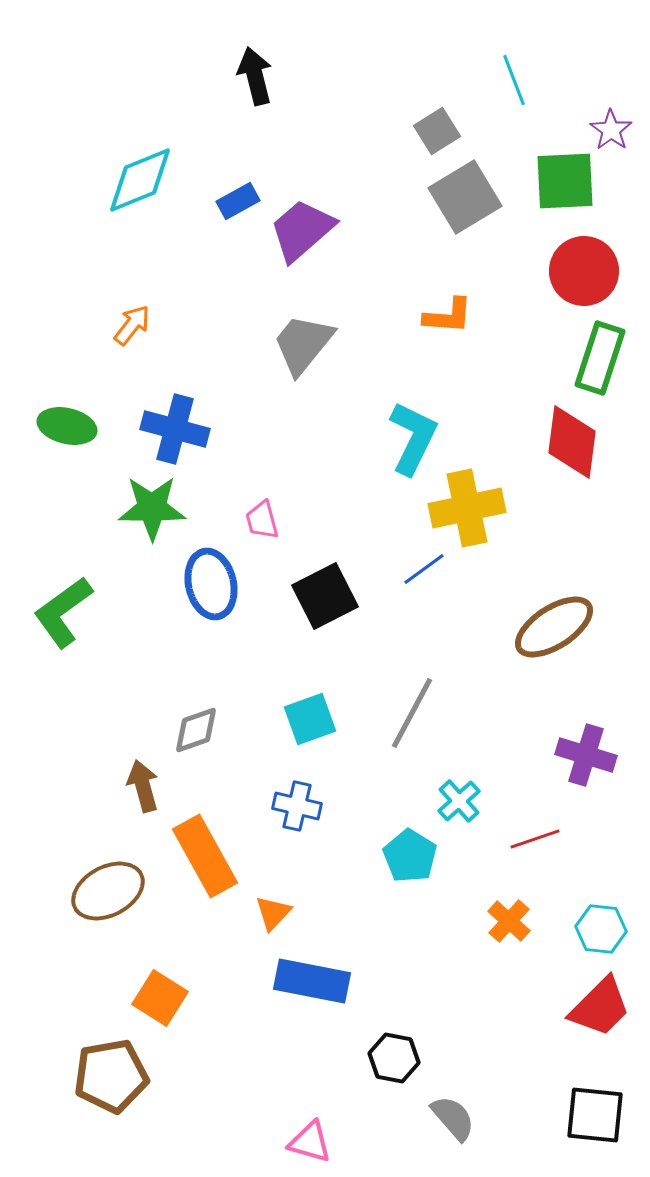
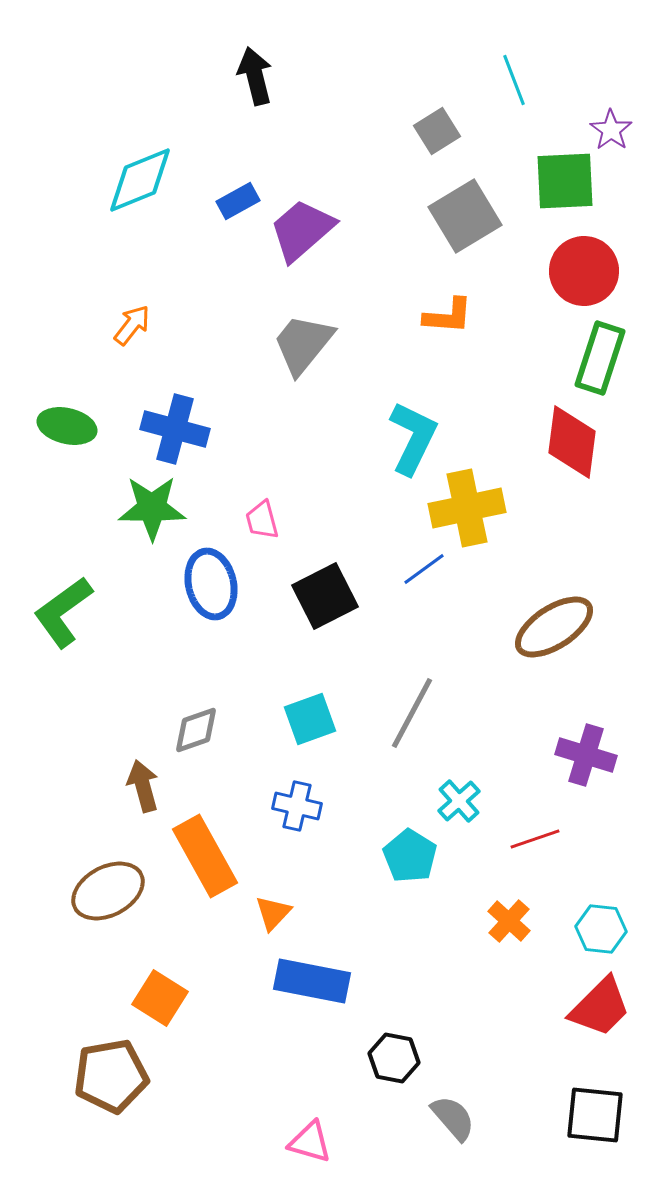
gray square at (465, 197): moved 19 px down
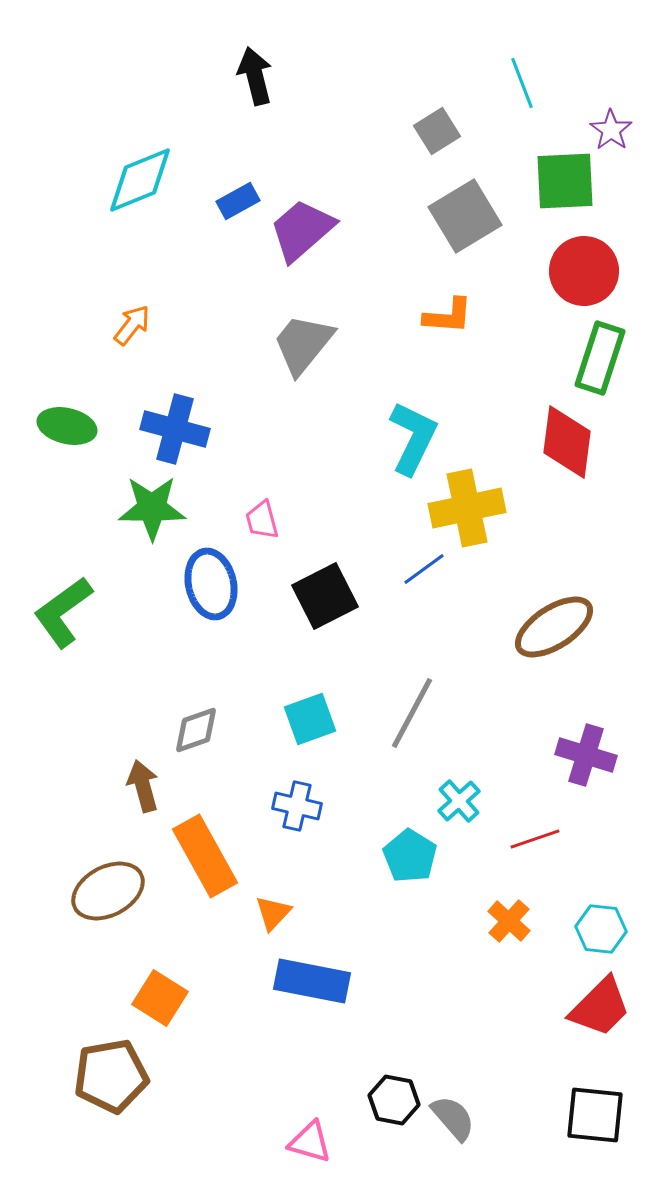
cyan line at (514, 80): moved 8 px right, 3 px down
red diamond at (572, 442): moved 5 px left
black hexagon at (394, 1058): moved 42 px down
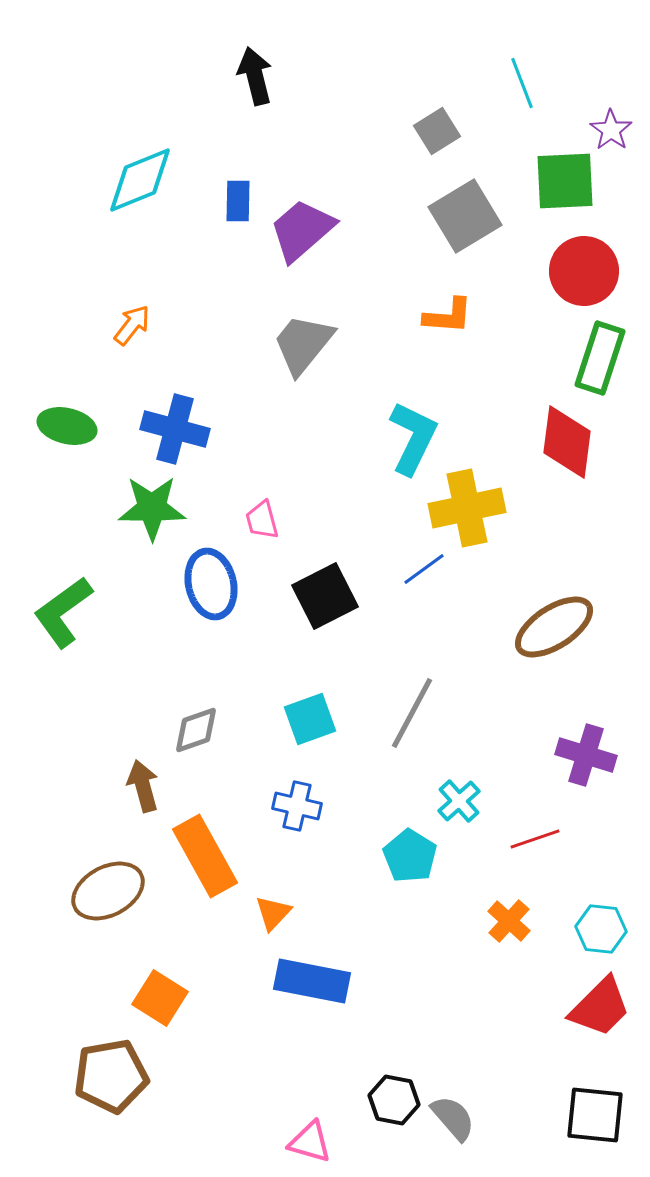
blue rectangle at (238, 201): rotated 60 degrees counterclockwise
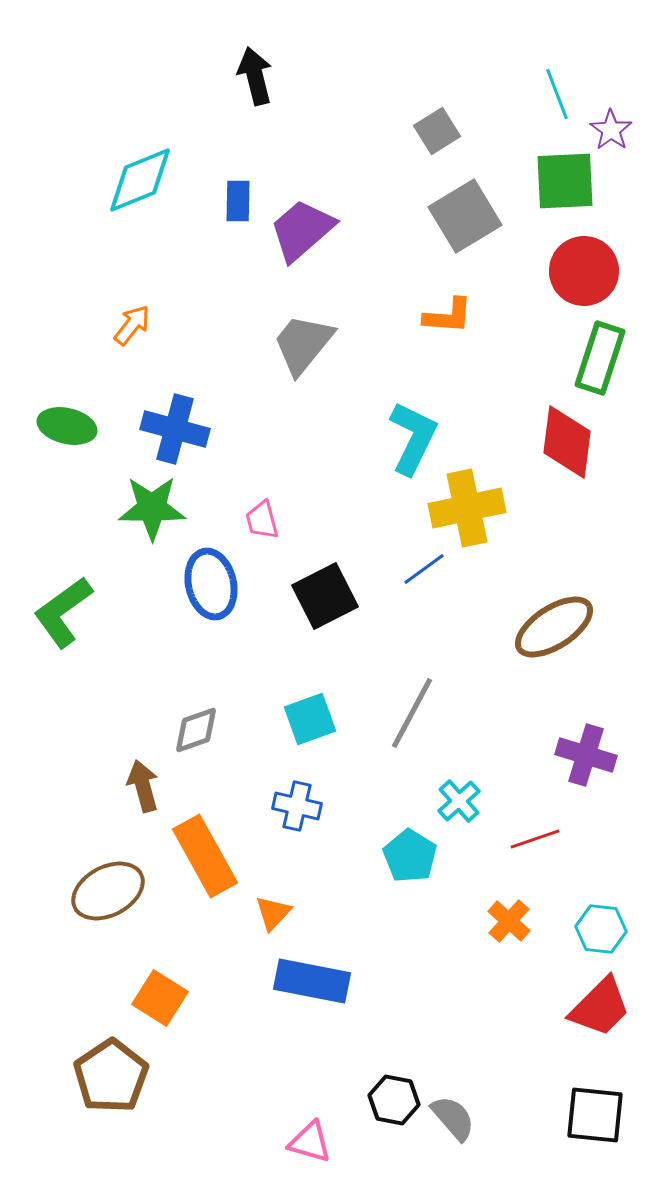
cyan line at (522, 83): moved 35 px right, 11 px down
brown pentagon at (111, 1076): rotated 24 degrees counterclockwise
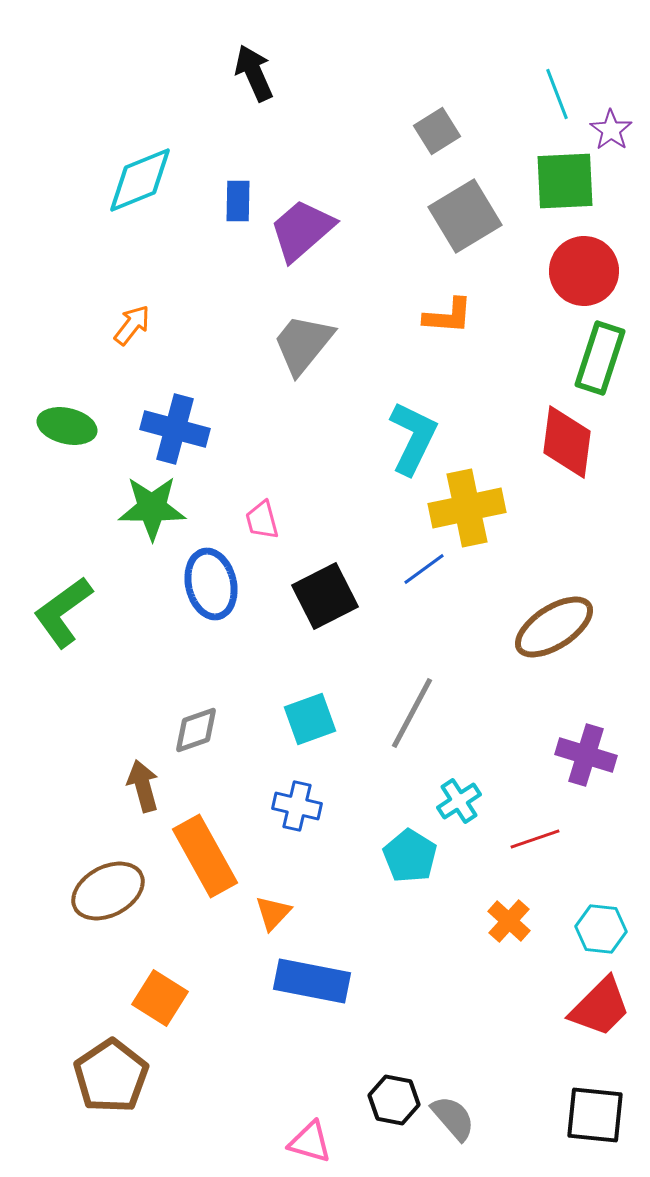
black arrow at (255, 76): moved 1 px left, 3 px up; rotated 10 degrees counterclockwise
cyan cross at (459, 801): rotated 9 degrees clockwise
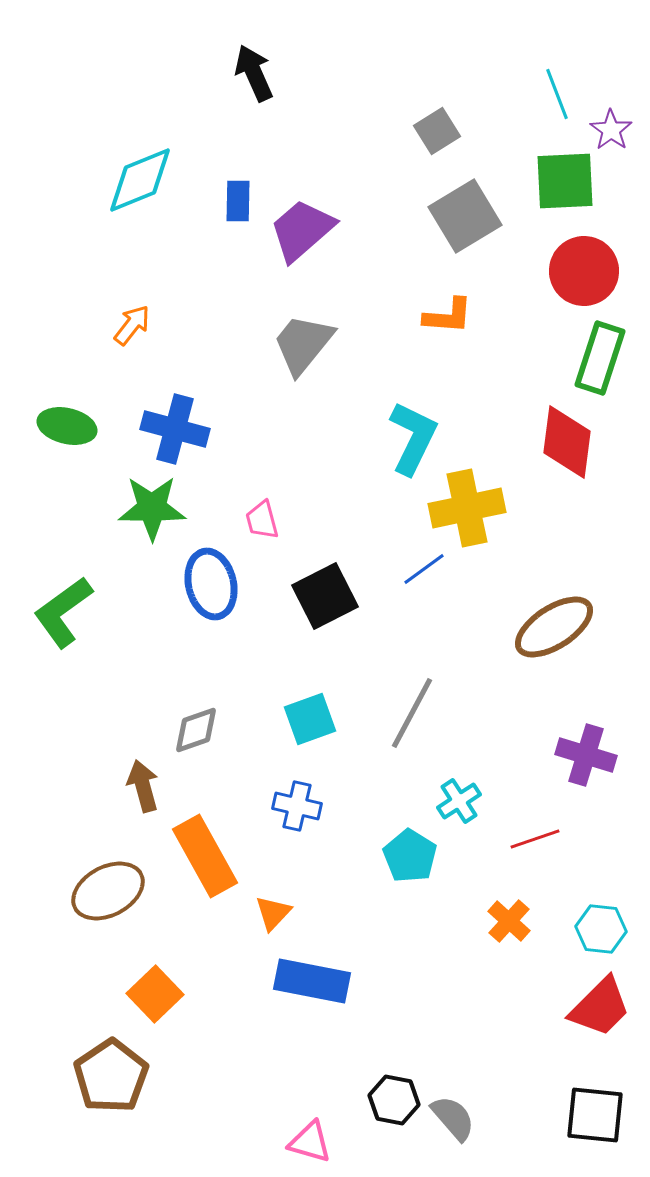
orange square at (160, 998): moved 5 px left, 4 px up; rotated 14 degrees clockwise
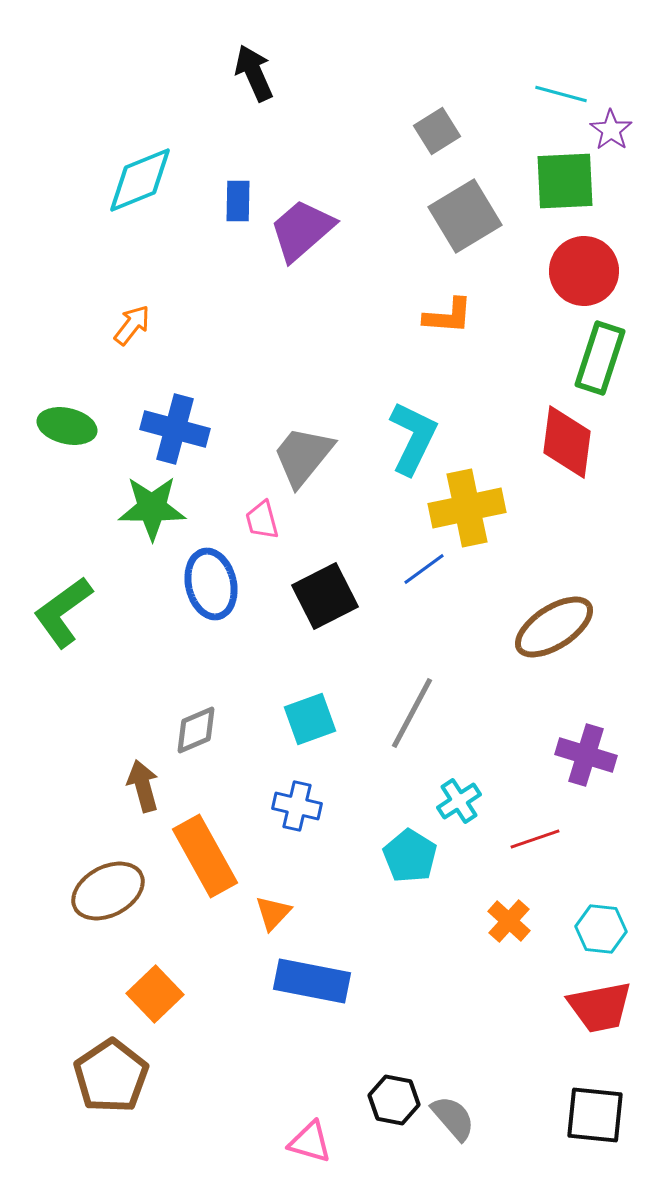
cyan line at (557, 94): moved 4 px right; rotated 54 degrees counterclockwise
gray trapezoid at (303, 344): moved 112 px down
gray diamond at (196, 730): rotated 4 degrees counterclockwise
red trapezoid at (600, 1007): rotated 34 degrees clockwise
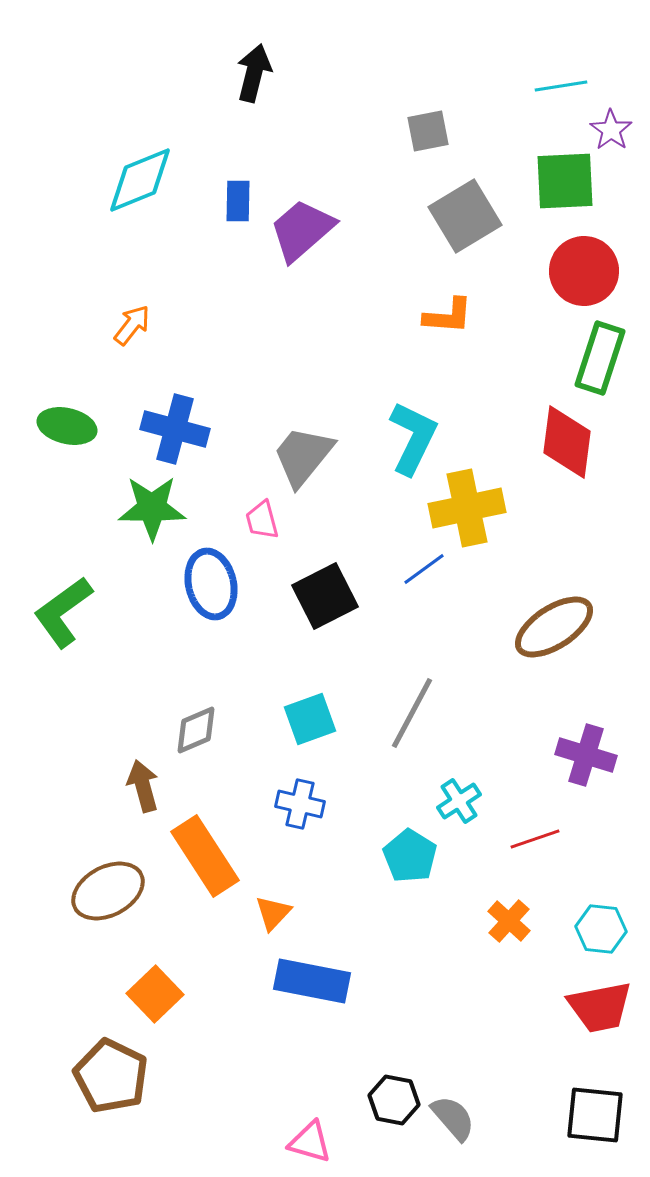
black arrow at (254, 73): rotated 38 degrees clockwise
cyan line at (561, 94): moved 8 px up; rotated 24 degrees counterclockwise
gray square at (437, 131): moved 9 px left; rotated 21 degrees clockwise
blue cross at (297, 806): moved 3 px right, 2 px up
orange rectangle at (205, 856): rotated 4 degrees counterclockwise
brown pentagon at (111, 1076): rotated 12 degrees counterclockwise
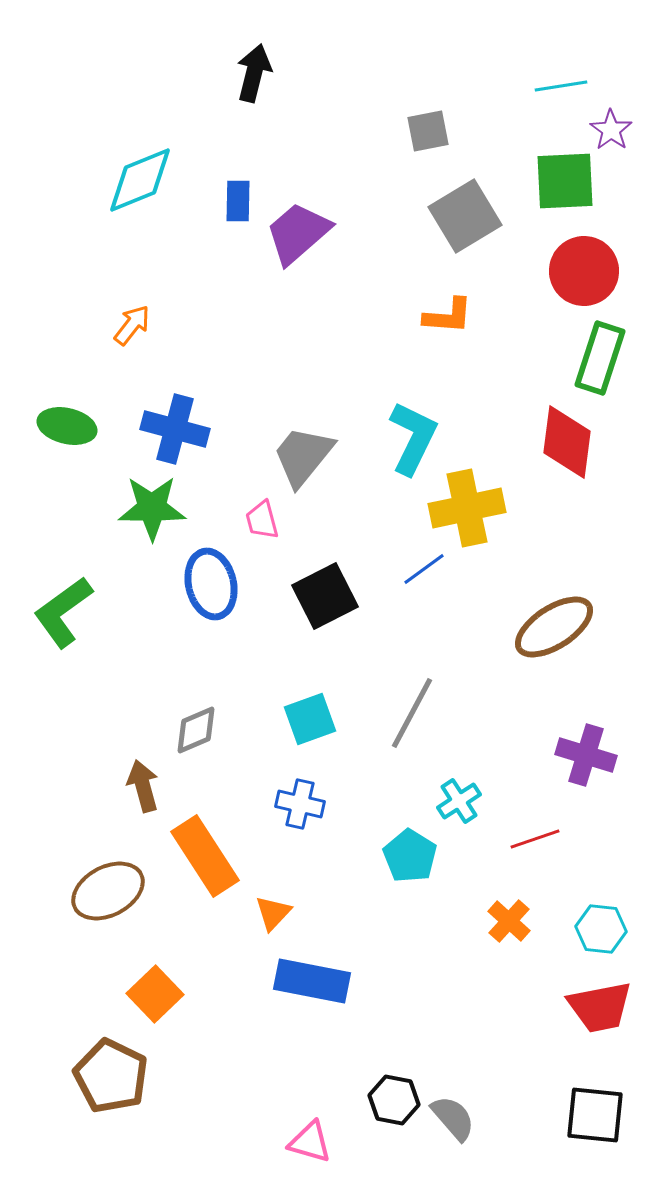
purple trapezoid at (302, 230): moved 4 px left, 3 px down
